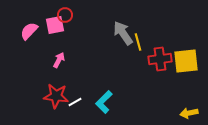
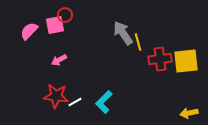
pink arrow: rotated 147 degrees counterclockwise
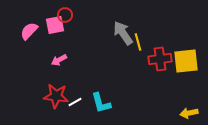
cyan L-shape: moved 3 px left, 1 px down; rotated 60 degrees counterclockwise
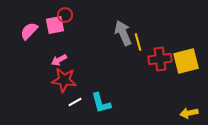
gray arrow: rotated 10 degrees clockwise
yellow square: rotated 8 degrees counterclockwise
red star: moved 8 px right, 16 px up
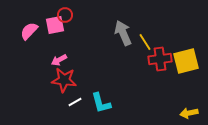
yellow line: moved 7 px right; rotated 18 degrees counterclockwise
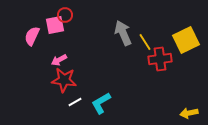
pink semicircle: moved 3 px right, 5 px down; rotated 18 degrees counterclockwise
yellow square: moved 21 px up; rotated 12 degrees counterclockwise
cyan L-shape: rotated 75 degrees clockwise
